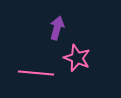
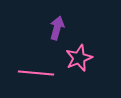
pink star: moved 2 px right; rotated 28 degrees clockwise
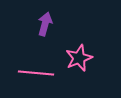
purple arrow: moved 12 px left, 4 px up
